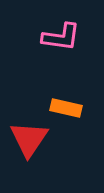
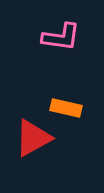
red triangle: moved 4 px right, 1 px up; rotated 27 degrees clockwise
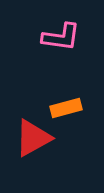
orange rectangle: rotated 28 degrees counterclockwise
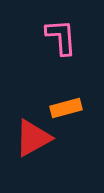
pink L-shape: rotated 102 degrees counterclockwise
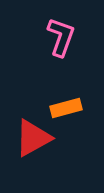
pink L-shape: rotated 24 degrees clockwise
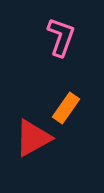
orange rectangle: rotated 40 degrees counterclockwise
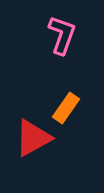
pink L-shape: moved 1 px right, 2 px up
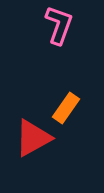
pink L-shape: moved 3 px left, 10 px up
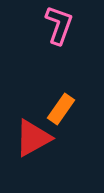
orange rectangle: moved 5 px left, 1 px down
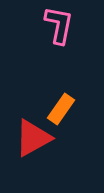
pink L-shape: rotated 9 degrees counterclockwise
